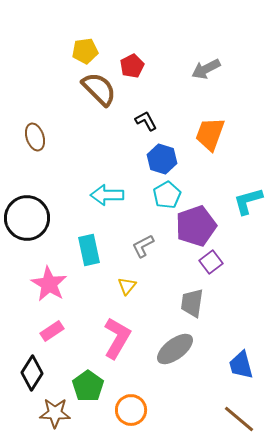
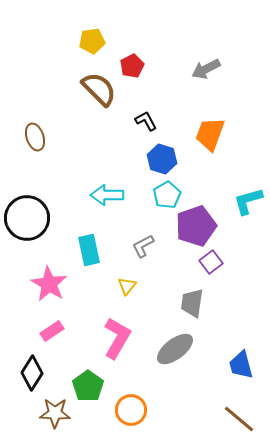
yellow pentagon: moved 7 px right, 10 px up
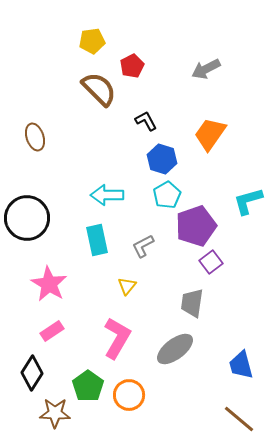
orange trapezoid: rotated 15 degrees clockwise
cyan rectangle: moved 8 px right, 10 px up
orange circle: moved 2 px left, 15 px up
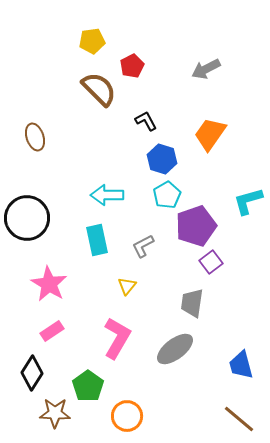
orange circle: moved 2 px left, 21 px down
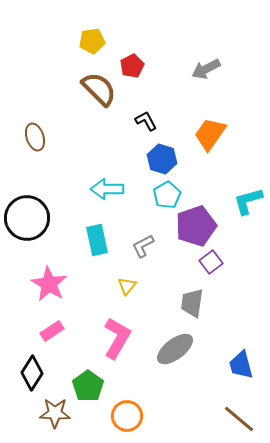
cyan arrow: moved 6 px up
